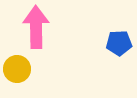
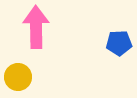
yellow circle: moved 1 px right, 8 px down
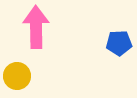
yellow circle: moved 1 px left, 1 px up
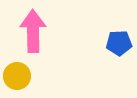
pink arrow: moved 3 px left, 4 px down
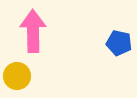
blue pentagon: rotated 15 degrees clockwise
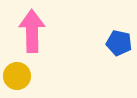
pink arrow: moved 1 px left
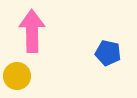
blue pentagon: moved 11 px left, 10 px down
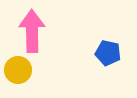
yellow circle: moved 1 px right, 6 px up
